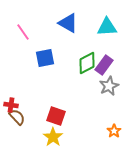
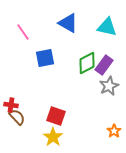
cyan triangle: rotated 15 degrees clockwise
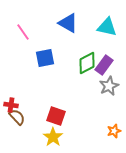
orange star: rotated 16 degrees clockwise
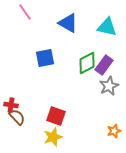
pink line: moved 2 px right, 20 px up
yellow star: rotated 18 degrees clockwise
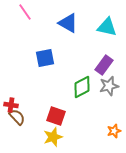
green diamond: moved 5 px left, 24 px down
gray star: rotated 12 degrees clockwise
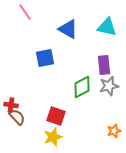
blue triangle: moved 6 px down
purple rectangle: rotated 42 degrees counterclockwise
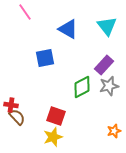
cyan triangle: moved 1 px up; rotated 40 degrees clockwise
purple rectangle: rotated 48 degrees clockwise
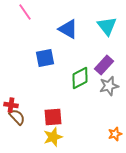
green diamond: moved 2 px left, 9 px up
red square: moved 3 px left, 1 px down; rotated 24 degrees counterclockwise
orange star: moved 1 px right, 3 px down
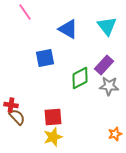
gray star: rotated 18 degrees clockwise
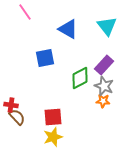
gray star: moved 5 px left; rotated 18 degrees clockwise
orange star: moved 12 px left, 33 px up; rotated 24 degrees clockwise
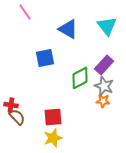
yellow star: moved 1 px down
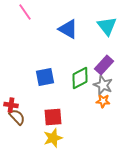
blue square: moved 19 px down
gray star: moved 1 px left, 1 px up
